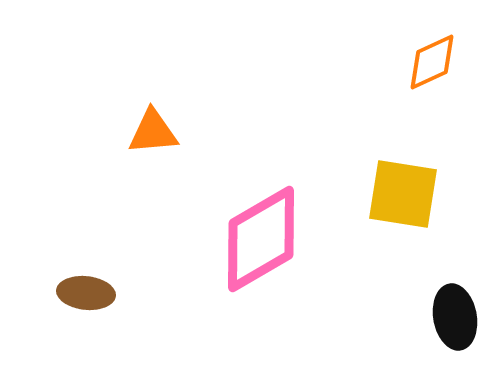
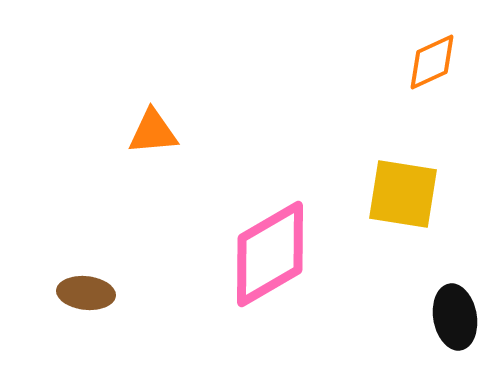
pink diamond: moved 9 px right, 15 px down
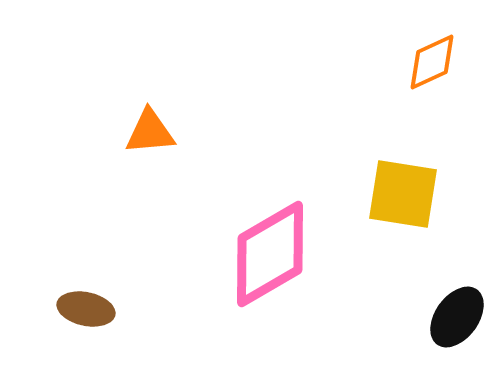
orange triangle: moved 3 px left
brown ellipse: moved 16 px down; rotated 6 degrees clockwise
black ellipse: moved 2 px right; rotated 46 degrees clockwise
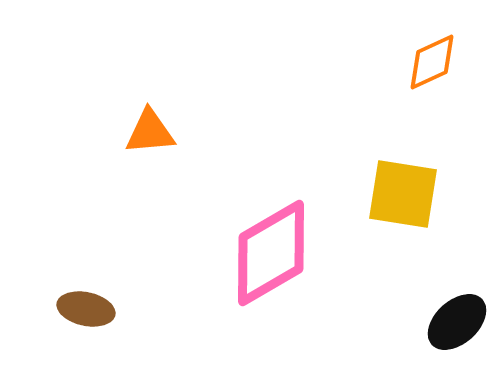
pink diamond: moved 1 px right, 1 px up
black ellipse: moved 5 px down; rotated 12 degrees clockwise
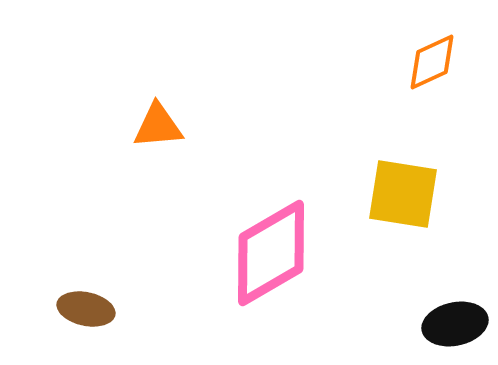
orange triangle: moved 8 px right, 6 px up
black ellipse: moved 2 px left, 2 px down; rotated 30 degrees clockwise
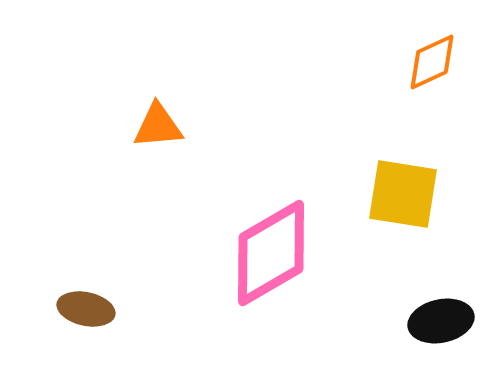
black ellipse: moved 14 px left, 3 px up
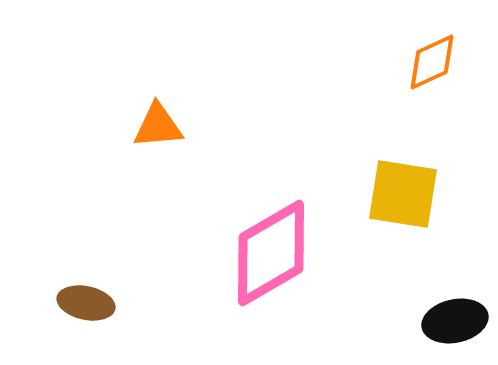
brown ellipse: moved 6 px up
black ellipse: moved 14 px right
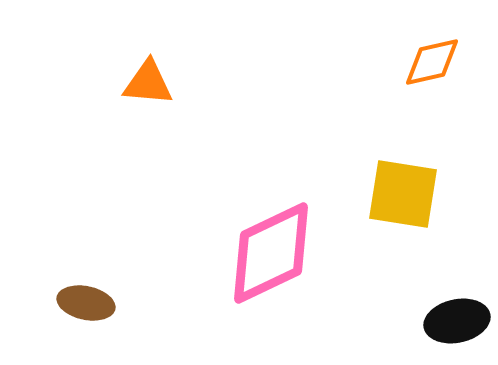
orange diamond: rotated 12 degrees clockwise
orange triangle: moved 10 px left, 43 px up; rotated 10 degrees clockwise
pink diamond: rotated 5 degrees clockwise
black ellipse: moved 2 px right
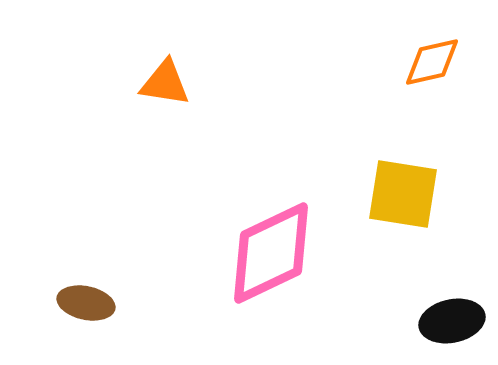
orange triangle: moved 17 px right; rotated 4 degrees clockwise
black ellipse: moved 5 px left
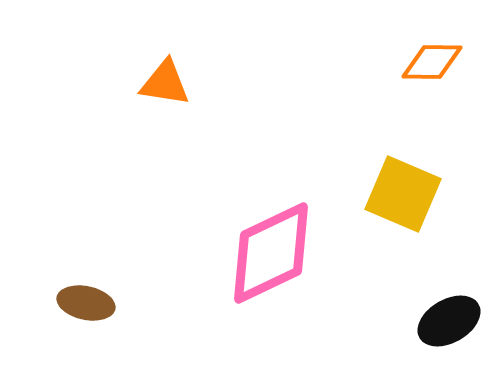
orange diamond: rotated 14 degrees clockwise
yellow square: rotated 14 degrees clockwise
black ellipse: moved 3 px left; rotated 18 degrees counterclockwise
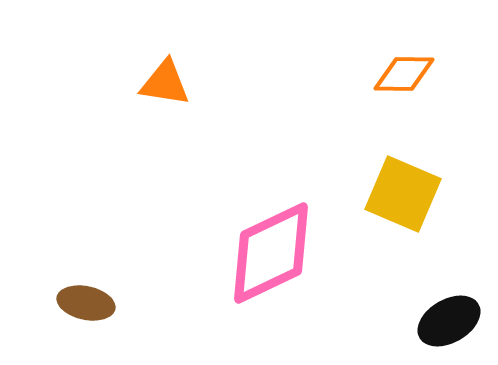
orange diamond: moved 28 px left, 12 px down
